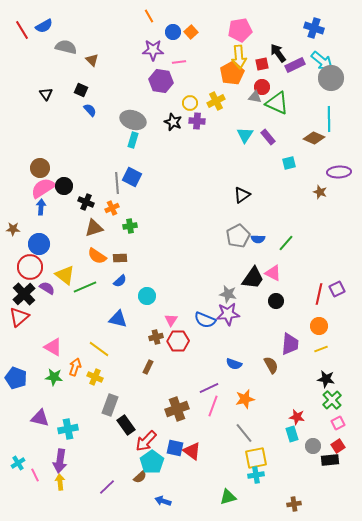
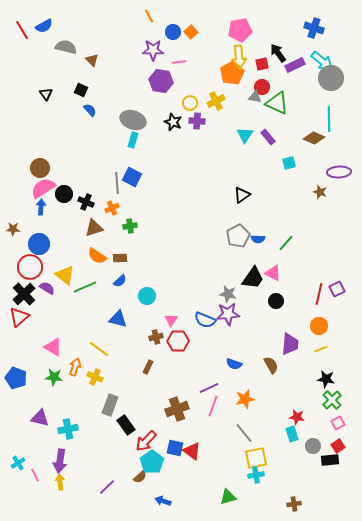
black circle at (64, 186): moved 8 px down
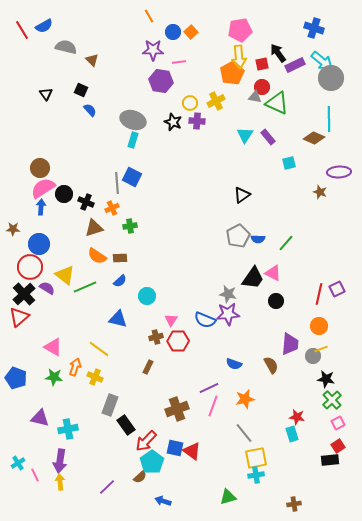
gray circle at (313, 446): moved 90 px up
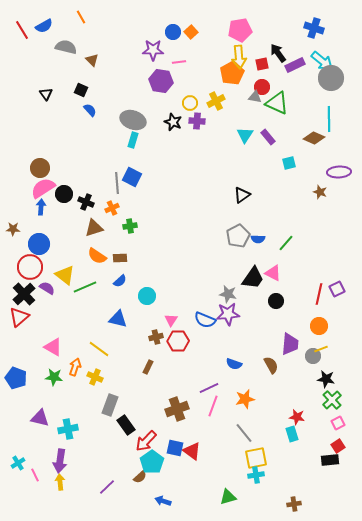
orange line at (149, 16): moved 68 px left, 1 px down
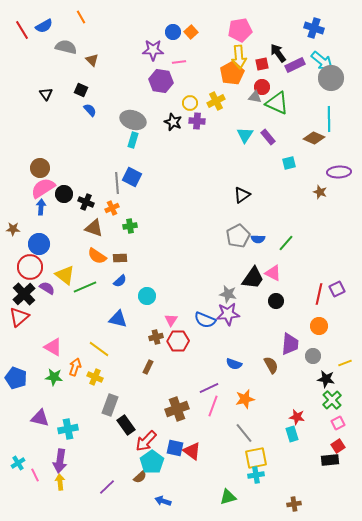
brown triangle at (94, 228): rotated 36 degrees clockwise
yellow line at (321, 349): moved 24 px right, 14 px down
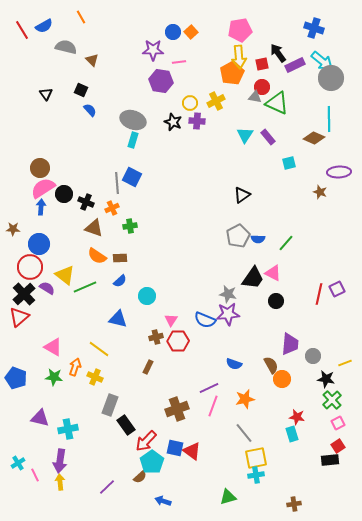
orange circle at (319, 326): moved 37 px left, 53 px down
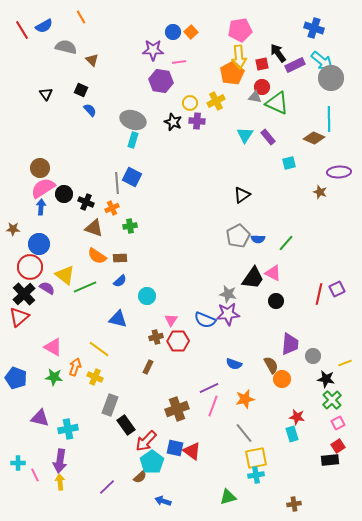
cyan cross at (18, 463): rotated 32 degrees clockwise
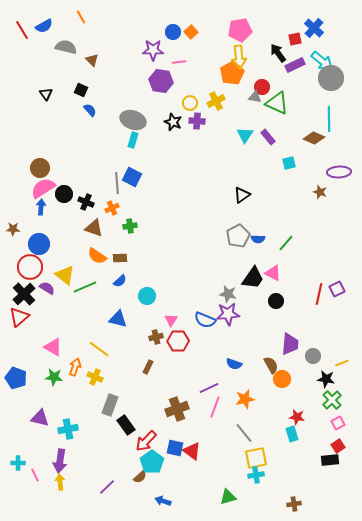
blue cross at (314, 28): rotated 24 degrees clockwise
red square at (262, 64): moved 33 px right, 25 px up
yellow line at (345, 363): moved 3 px left
pink line at (213, 406): moved 2 px right, 1 px down
